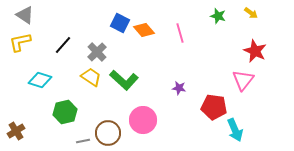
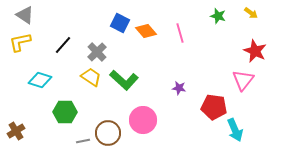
orange diamond: moved 2 px right, 1 px down
green hexagon: rotated 15 degrees clockwise
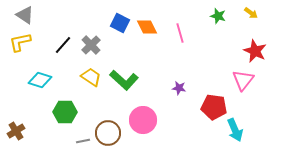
orange diamond: moved 1 px right, 4 px up; rotated 15 degrees clockwise
gray cross: moved 6 px left, 7 px up
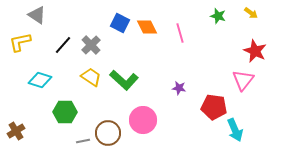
gray triangle: moved 12 px right
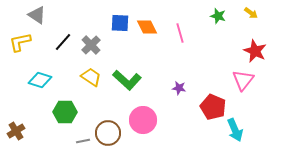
blue square: rotated 24 degrees counterclockwise
black line: moved 3 px up
green L-shape: moved 3 px right
red pentagon: moved 1 px left; rotated 15 degrees clockwise
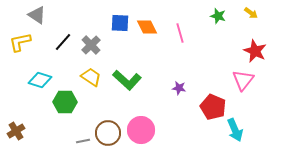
green hexagon: moved 10 px up
pink circle: moved 2 px left, 10 px down
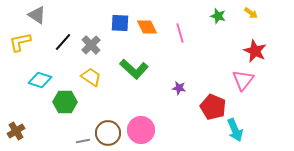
green L-shape: moved 7 px right, 11 px up
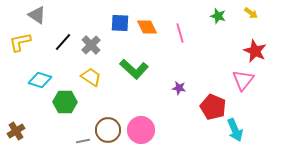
brown circle: moved 3 px up
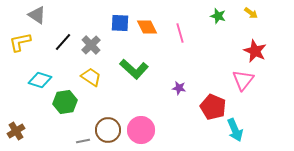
green hexagon: rotated 10 degrees counterclockwise
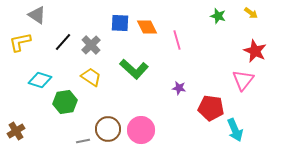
pink line: moved 3 px left, 7 px down
red pentagon: moved 2 px left, 1 px down; rotated 15 degrees counterclockwise
brown circle: moved 1 px up
